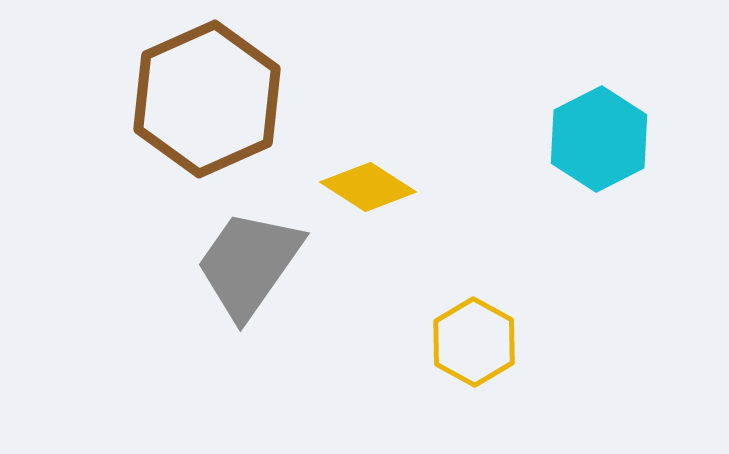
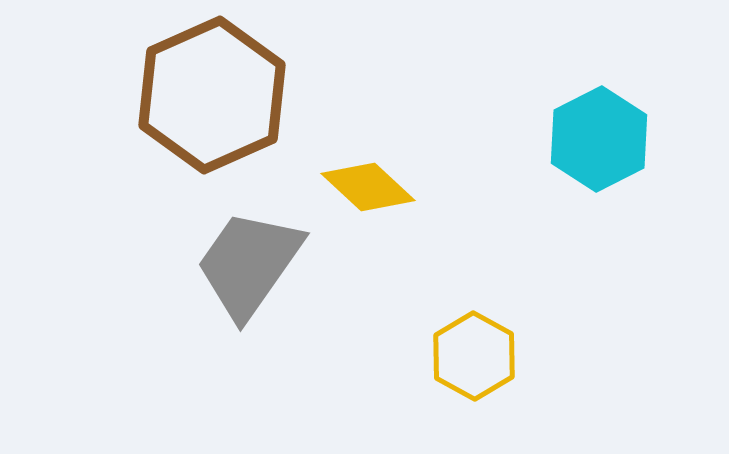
brown hexagon: moved 5 px right, 4 px up
yellow diamond: rotated 10 degrees clockwise
yellow hexagon: moved 14 px down
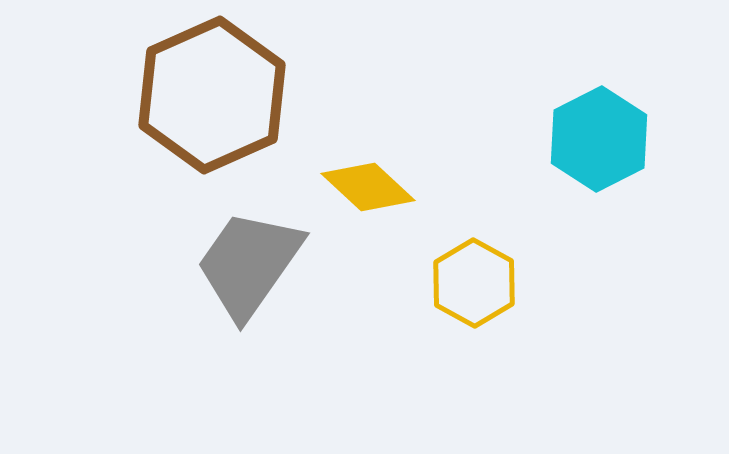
yellow hexagon: moved 73 px up
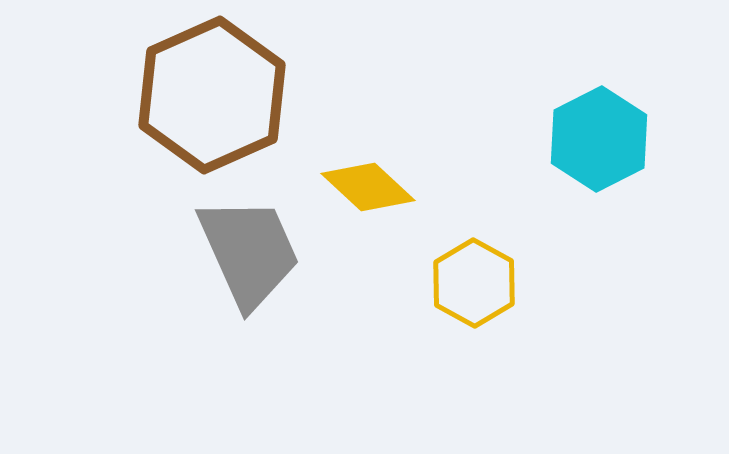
gray trapezoid: moved 12 px up; rotated 121 degrees clockwise
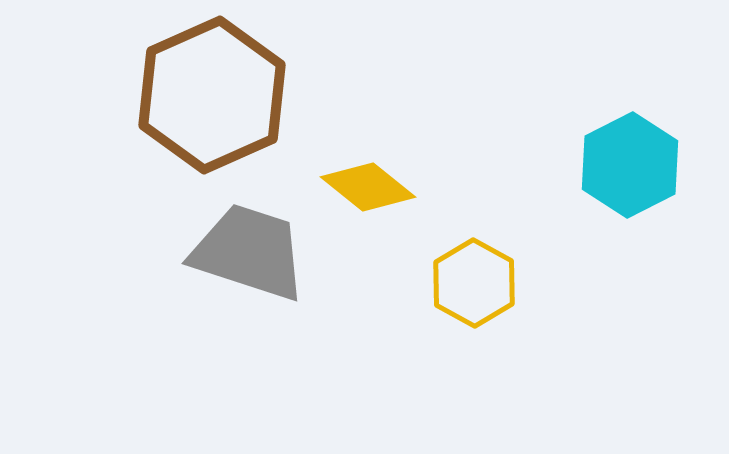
cyan hexagon: moved 31 px right, 26 px down
yellow diamond: rotated 4 degrees counterclockwise
gray trapezoid: rotated 48 degrees counterclockwise
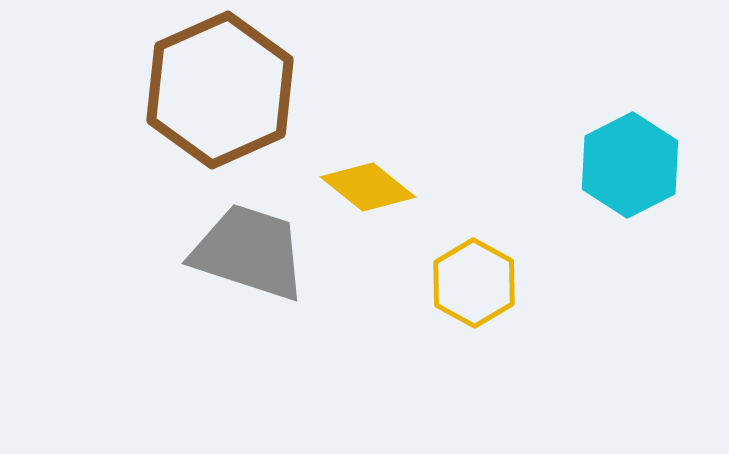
brown hexagon: moved 8 px right, 5 px up
